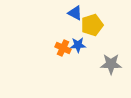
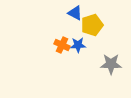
orange cross: moved 1 px left, 3 px up
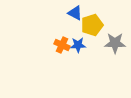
gray star: moved 4 px right, 21 px up
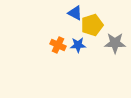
orange cross: moved 4 px left
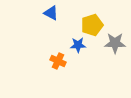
blue triangle: moved 24 px left
orange cross: moved 16 px down
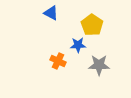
yellow pentagon: rotated 20 degrees counterclockwise
gray star: moved 16 px left, 22 px down
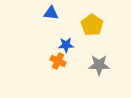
blue triangle: rotated 21 degrees counterclockwise
blue star: moved 12 px left
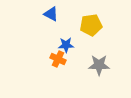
blue triangle: moved 1 px down; rotated 21 degrees clockwise
yellow pentagon: moved 1 px left; rotated 30 degrees clockwise
orange cross: moved 2 px up
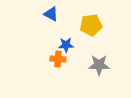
orange cross: rotated 21 degrees counterclockwise
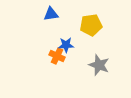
blue triangle: rotated 35 degrees counterclockwise
orange cross: moved 1 px left, 3 px up; rotated 21 degrees clockwise
gray star: rotated 20 degrees clockwise
